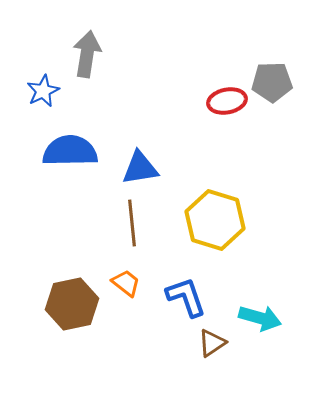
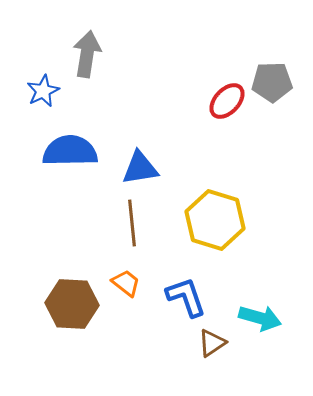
red ellipse: rotated 36 degrees counterclockwise
brown hexagon: rotated 15 degrees clockwise
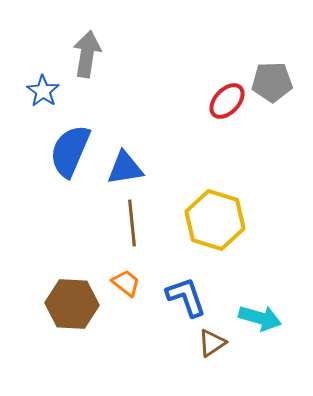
blue star: rotated 12 degrees counterclockwise
blue semicircle: rotated 66 degrees counterclockwise
blue triangle: moved 15 px left
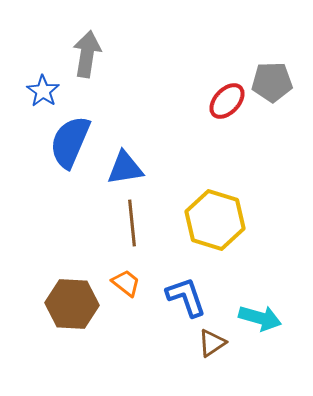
blue semicircle: moved 9 px up
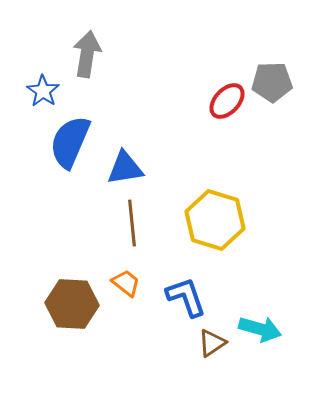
cyan arrow: moved 11 px down
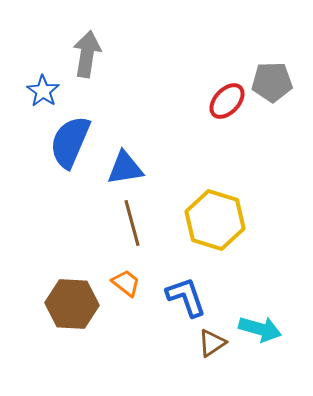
brown line: rotated 9 degrees counterclockwise
